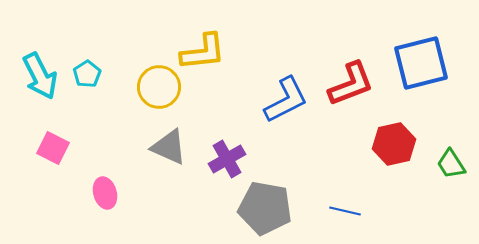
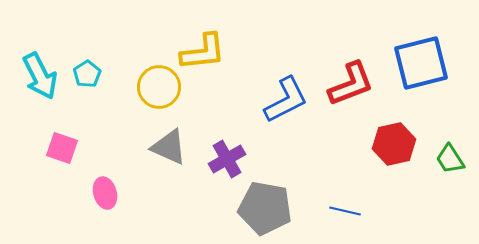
pink square: moved 9 px right; rotated 8 degrees counterclockwise
green trapezoid: moved 1 px left, 5 px up
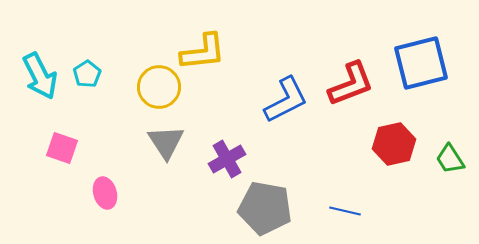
gray triangle: moved 3 px left, 5 px up; rotated 33 degrees clockwise
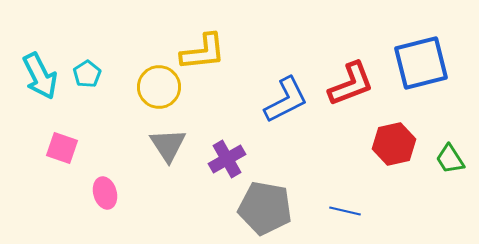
gray triangle: moved 2 px right, 3 px down
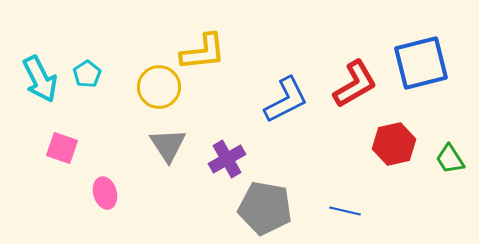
cyan arrow: moved 3 px down
red L-shape: moved 4 px right; rotated 9 degrees counterclockwise
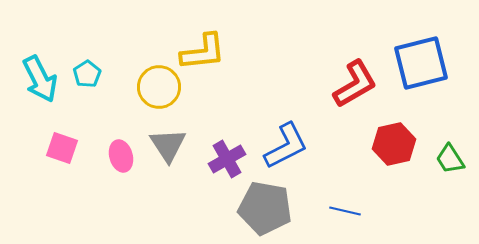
blue L-shape: moved 46 px down
pink ellipse: moved 16 px right, 37 px up
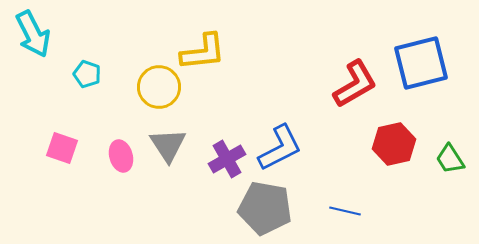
cyan pentagon: rotated 20 degrees counterclockwise
cyan arrow: moved 7 px left, 45 px up
blue L-shape: moved 6 px left, 2 px down
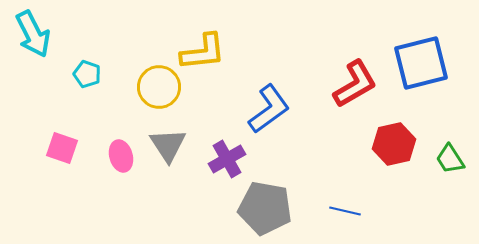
blue L-shape: moved 11 px left, 39 px up; rotated 9 degrees counterclockwise
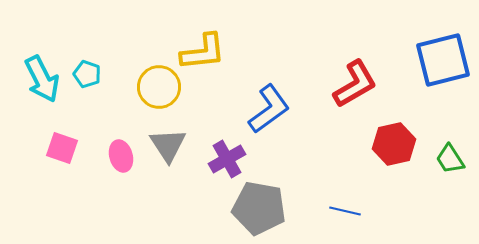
cyan arrow: moved 9 px right, 45 px down
blue square: moved 22 px right, 3 px up
gray pentagon: moved 6 px left
